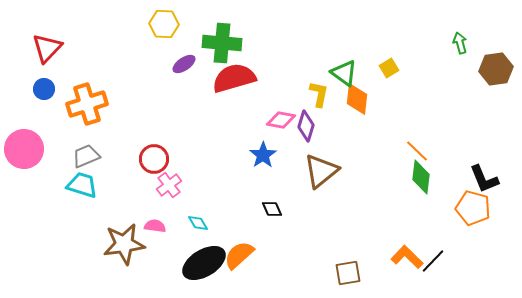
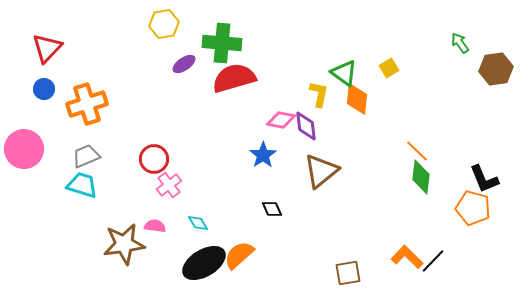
yellow hexagon: rotated 12 degrees counterclockwise
green arrow: rotated 20 degrees counterclockwise
purple diamond: rotated 24 degrees counterclockwise
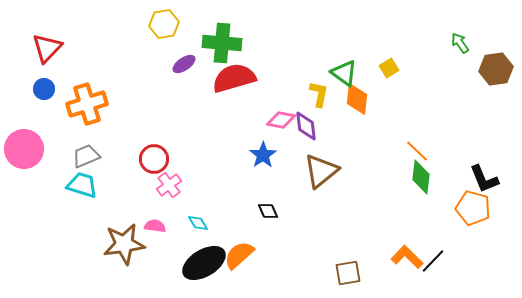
black diamond: moved 4 px left, 2 px down
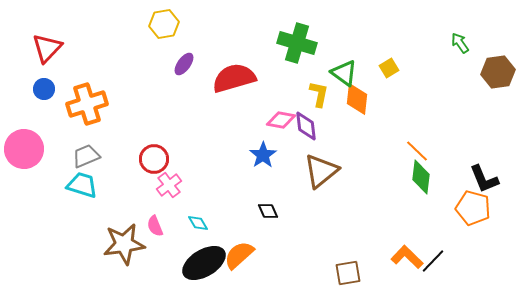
green cross: moved 75 px right; rotated 12 degrees clockwise
purple ellipse: rotated 20 degrees counterclockwise
brown hexagon: moved 2 px right, 3 px down
pink semicircle: rotated 120 degrees counterclockwise
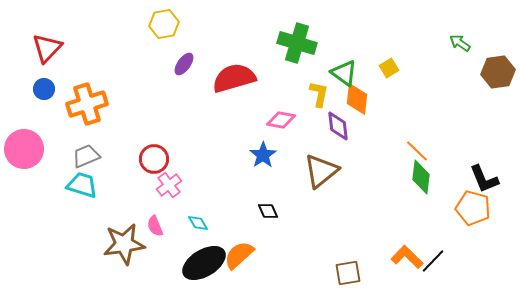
green arrow: rotated 20 degrees counterclockwise
purple diamond: moved 32 px right
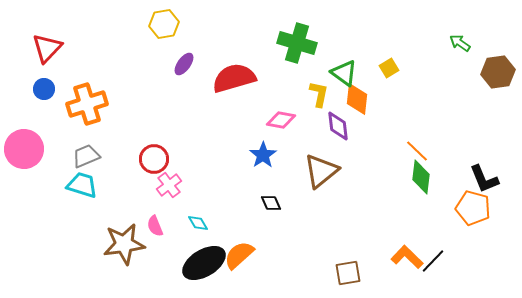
black diamond: moved 3 px right, 8 px up
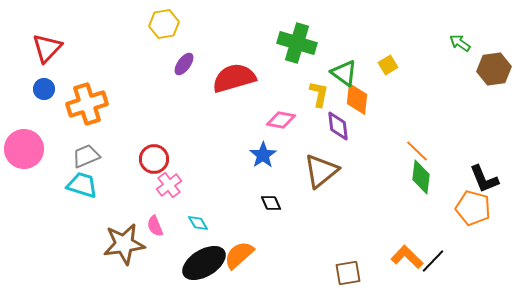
yellow square: moved 1 px left, 3 px up
brown hexagon: moved 4 px left, 3 px up
